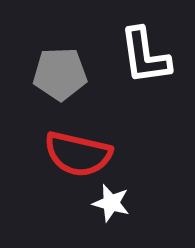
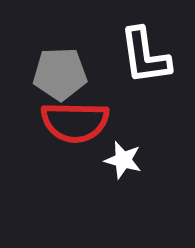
red semicircle: moved 3 px left, 32 px up; rotated 12 degrees counterclockwise
white star: moved 12 px right, 43 px up
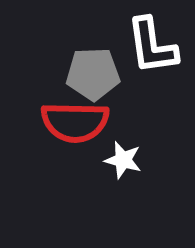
white L-shape: moved 7 px right, 10 px up
gray pentagon: moved 33 px right
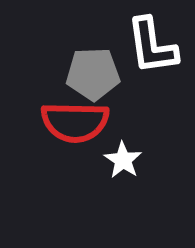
white star: rotated 18 degrees clockwise
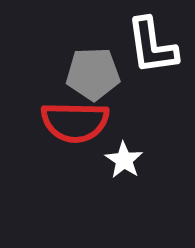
white star: moved 1 px right
